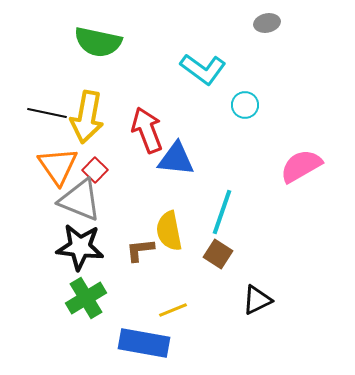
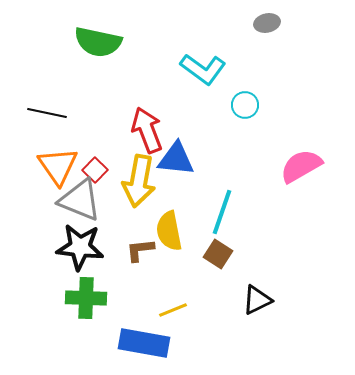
yellow arrow: moved 52 px right, 64 px down
green cross: rotated 33 degrees clockwise
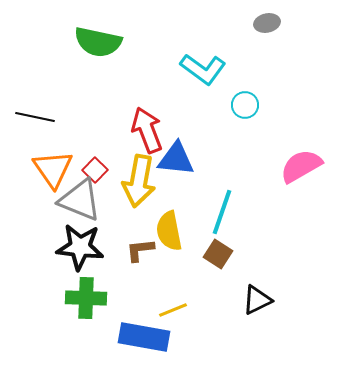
black line: moved 12 px left, 4 px down
orange triangle: moved 5 px left, 3 px down
blue rectangle: moved 6 px up
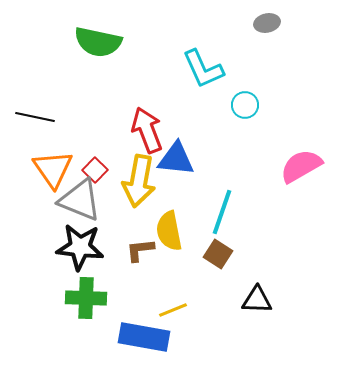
cyan L-shape: rotated 30 degrees clockwise
black triangle: rotated 28 degrees clockwise
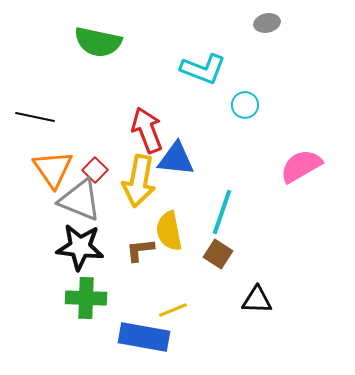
cyan L-shape: rotated 45 degrees counterclockwise
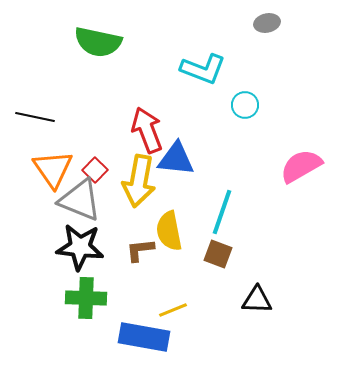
brown square: rotated 12 degrees counterclockwise
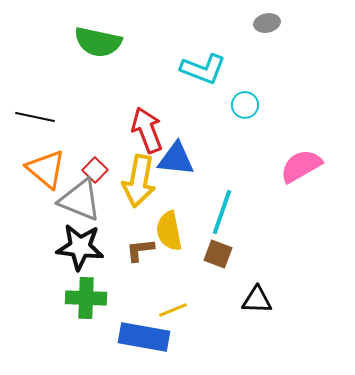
orange triangle: moved 7 px left; rotated 15 degrees counterclockwise
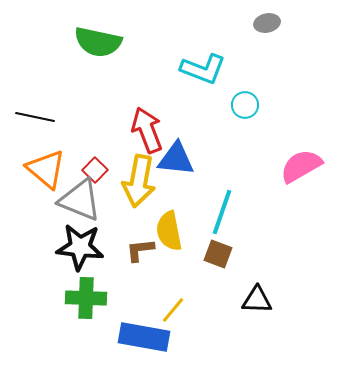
yellow line: rotated 28 degrees counterclockwise
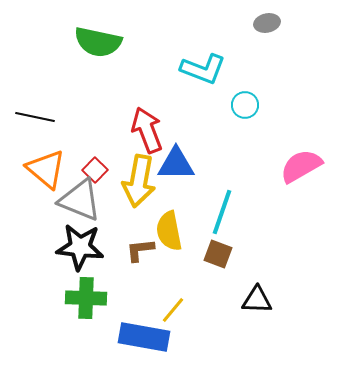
blue triangle: moved 5 px down; rotated 6 degrees counterclockwise
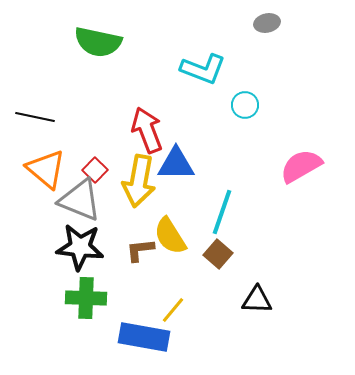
yellow semicircle: moved 1 px right, 5 px down; rotated 21 degrees counterclockwise
brown square: rotated 20 degrees clockwise
